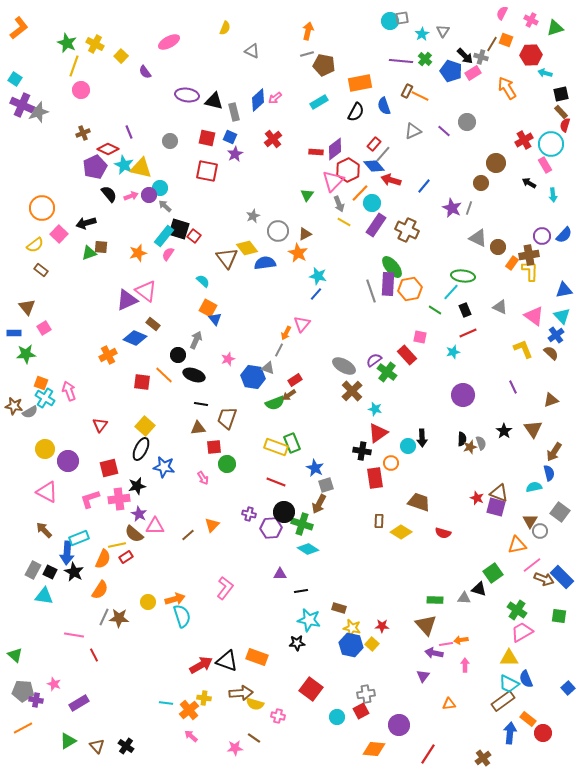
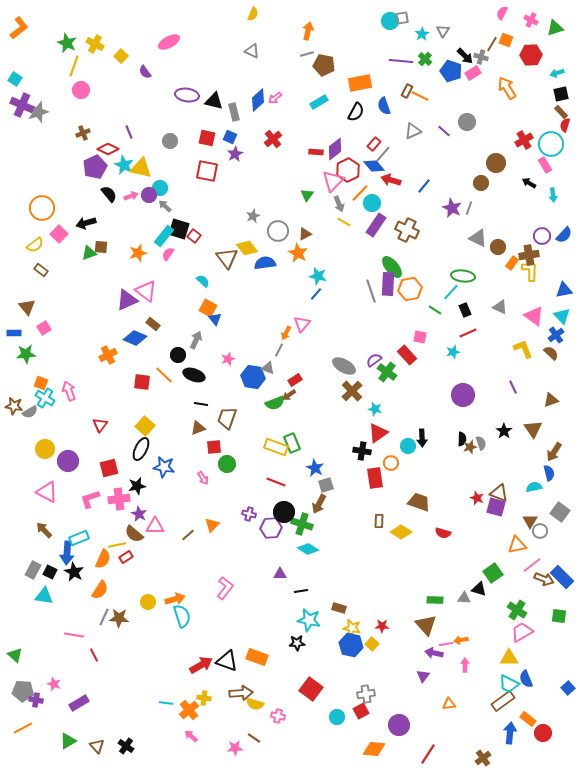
yellow semicircle at (225, 28): moved 28 px right, 14 px up
cyan arrow at (545, 73): moved 12 px right; rotated 32 degrees counterclockwise
brown triangle at (198, 428): rotated 14 degrees counterclockwise
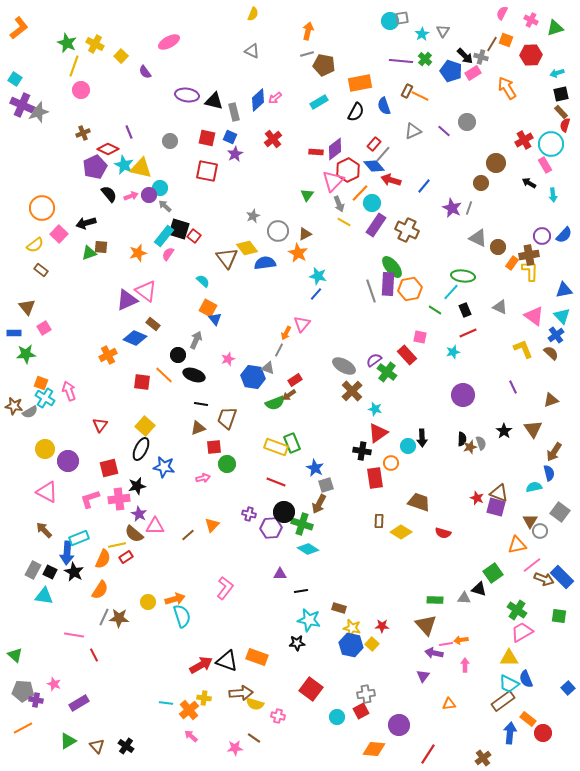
pink arrow at (203, 478): rotated 72 degrees counterclockwise
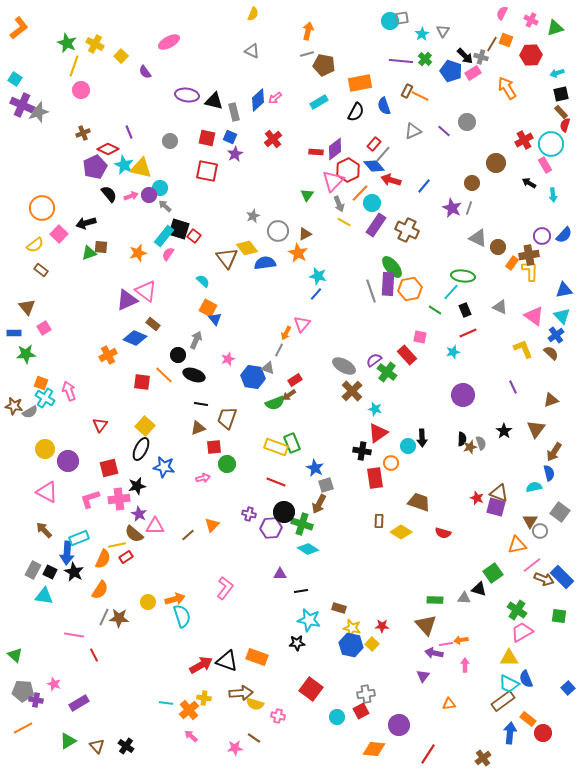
brown circle at (481, 183): moved 9 px left
brown triangle at (533, 429): moved 3 px right; rotated 12 degrees clockwise
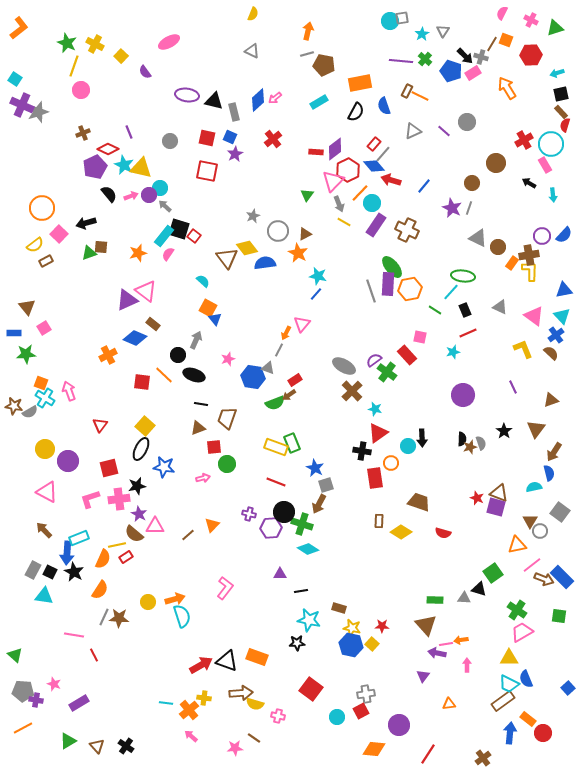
brown rectangle at (41, 270): moved 5 px right, 9 px up; rotated 64 degrees counterclockwise
purple arrow at (434, 653): moved 3 px right
pink arrow at (465, 665): moved 2 px right
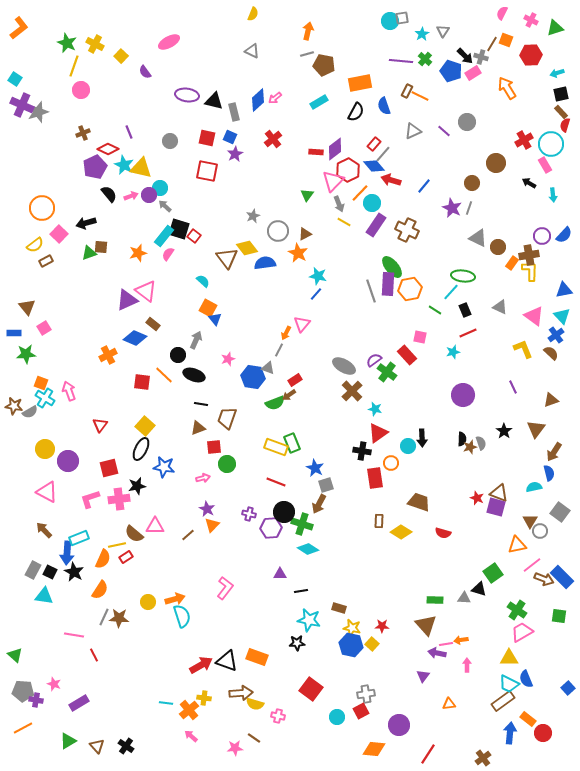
purple star at (139, 514): moved 68 px right, 5 px up
